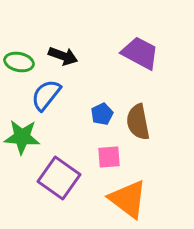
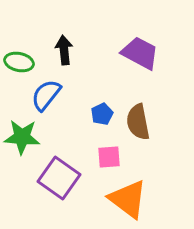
black arrow: moved 1 px right, 6 px up; rotated 116 degrees counterclockwise
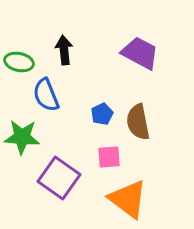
blue semicircle: rotated 60 degrees counterclockwise
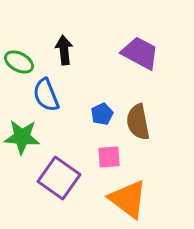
green ellipse: rotated 16 degrees clockwise
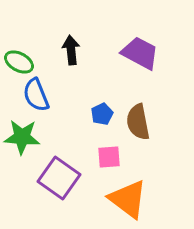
black arrow: moved 7 px right
blue semicircle: moved 10 px left
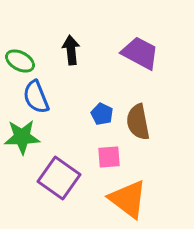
green ellipse: moved 1 px right, 1 px up
blue semicircle: moved 2 px down
blue pentagon: rotated 20 degrees counterclockwise
green star: rotated 6 degrees counterclockwise
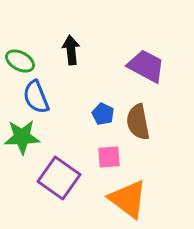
purple trapezoid: moved 6 px right, 13 px down
blue pentagon: moved 1 px right
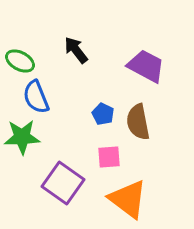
black arrow: moved 5 px right; rotated 32 degrees counterclockwise
purple square: moved 4 px right, 5 px down
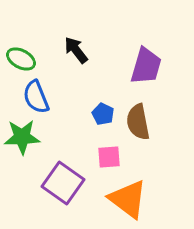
green ellipse: moved 1 px right, 2 px up
purple trapezoid: rotated 78 degrees clockwise
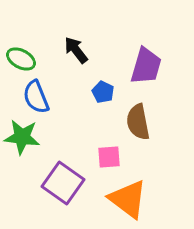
blue pentagon: moved 22 px up
green star: rotated 9 degrees clockwise
